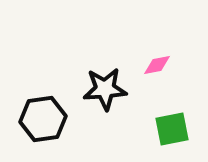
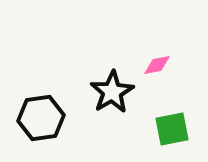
black star: moved 7 px right, 3 px down; rotated 27 degrees counterclockwise
black hexagon: moved 2 px left, 1 px up
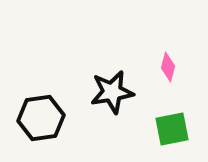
pink diamond: moved 11 px right, 2 px down; rotated 64 degrees counterclockwise
black star: rotated 21 degrees clockwise
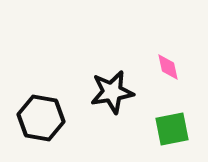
pink diamond: rotated 28 degrees counterclockwise
black hexagon: rotated 18 degrees clockwise
